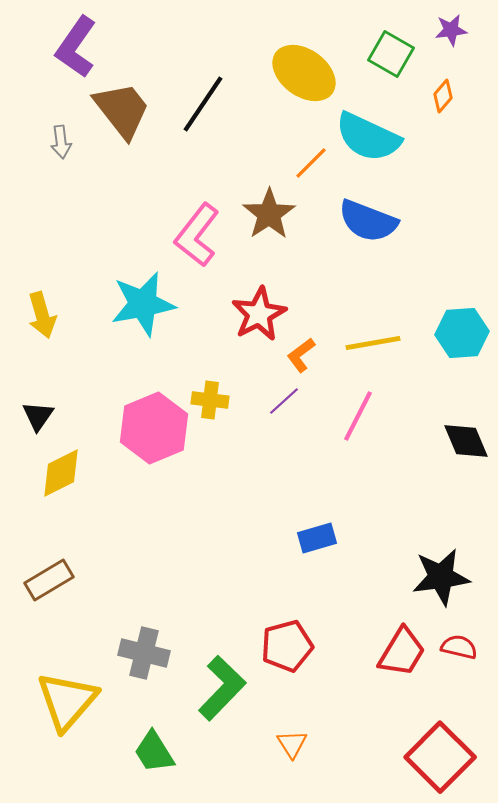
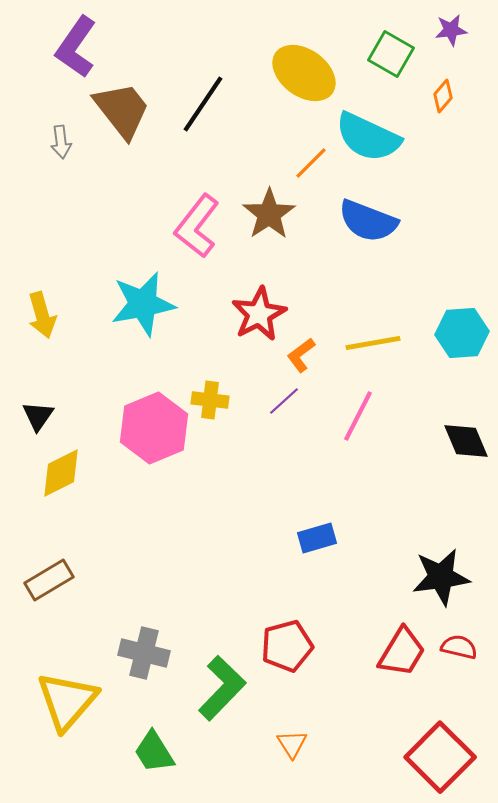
pink L-shape: moved 9 px up
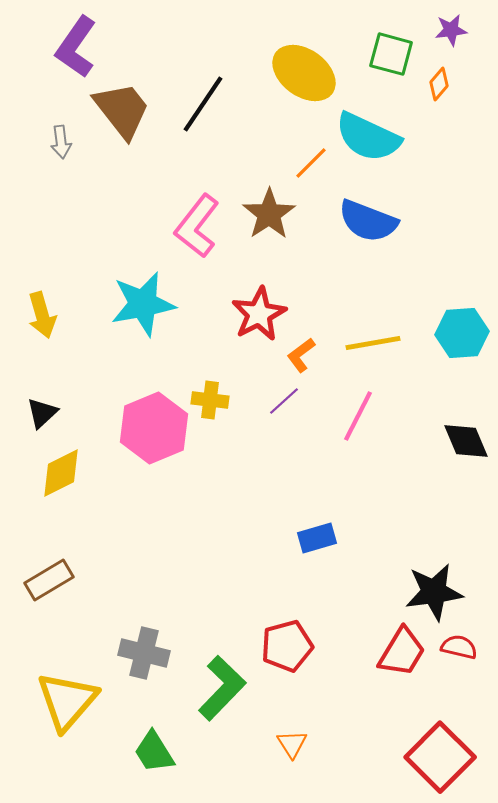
green square: rotated 15 degrees counterclockwise
orange diamond: moved 4 px left, 12 px up
black triangle: moved 4 px right, 3 px up; rotated 12 degrees clockwise
black star: moved 7 px left, 15 px down
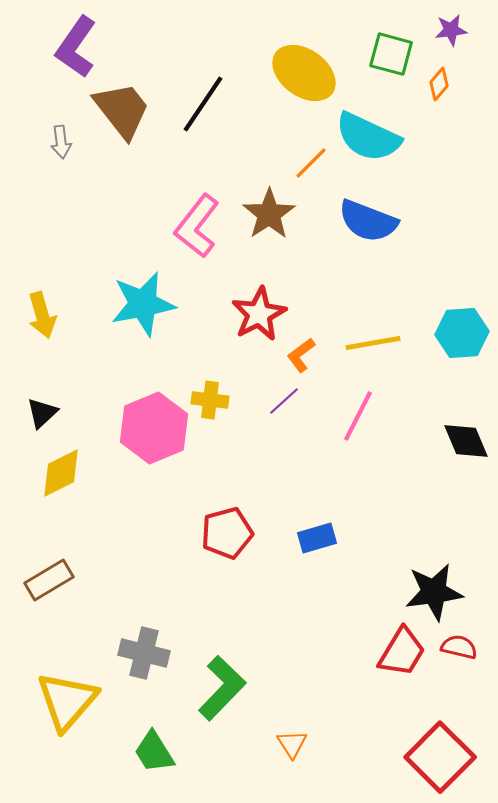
red pentagon: moved 60 px left, 113 px up
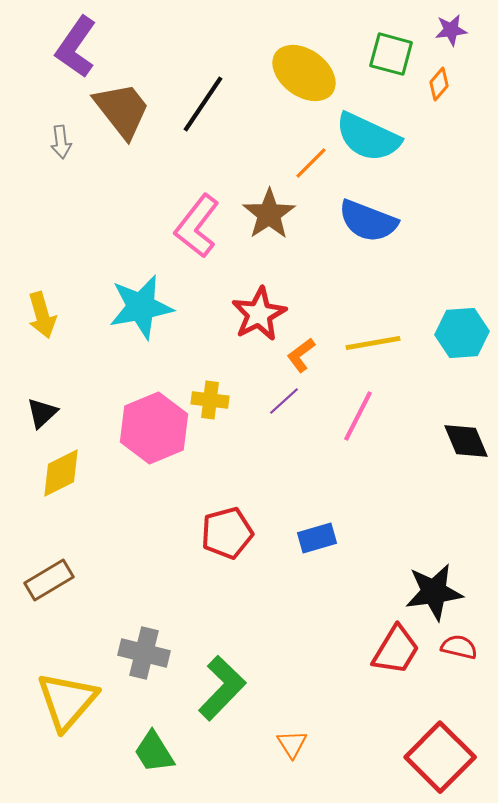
cyan star: moved 2 px left, 3 px down
red trapezoid: moved 6 px left, 2 px up
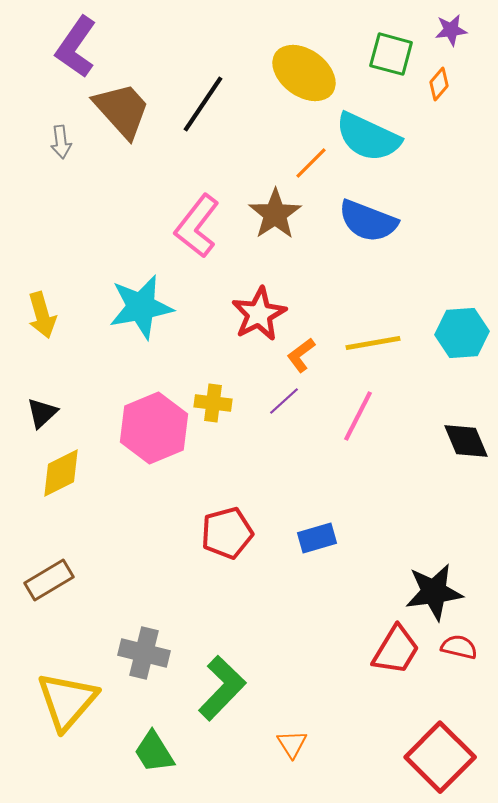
brown trapezoid: rotated 4 degrees counterclockwise
brown star: moved 6 px right
yellow cross: moved 3 px right, 3 px down
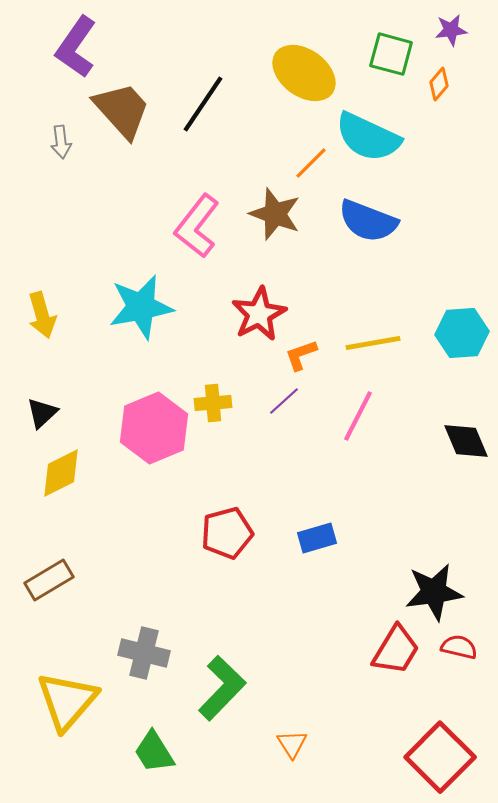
brown star: rotated 18 degrees counterclockwise
orange L-shape: rotated 18 degrees clockwise
yellow cross: rotated 12 degrees counterclockwise
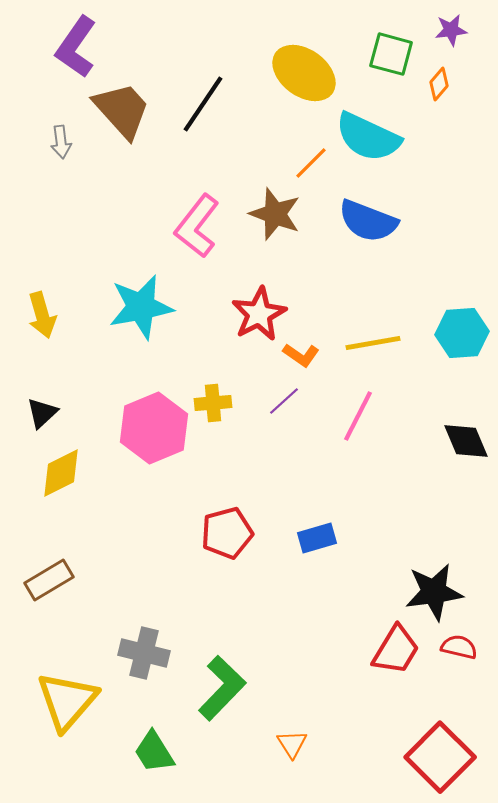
orange L-shape: rotated 126 degrees counterclockwise
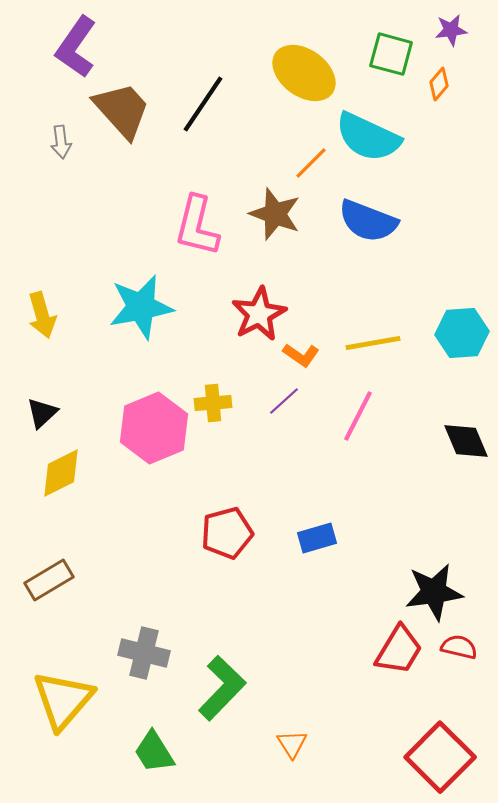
pink L-shape: rotated 24 degrees counterclockwise
red trapezoid: moved 3 px right
yellow triangle: moved 4 px left, 1 px up
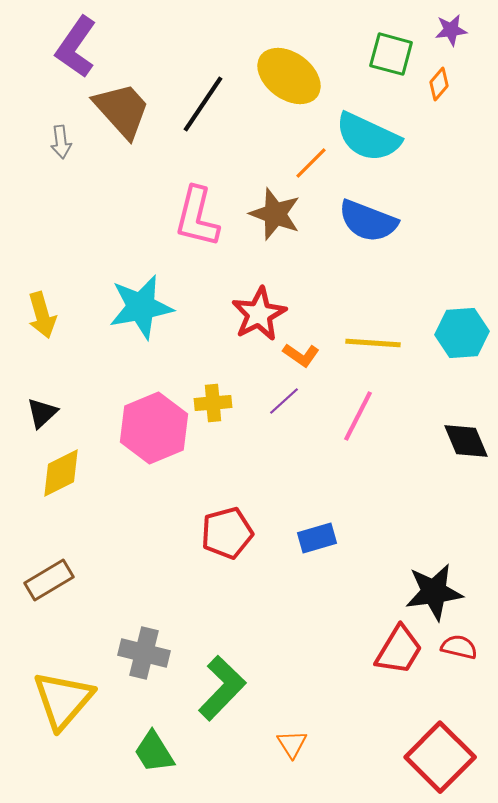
yellow ellipse: moved 15 px left, 3 px down
pink L-shape: moved 9 px up
yellow line: rotated 14 degrees clockwise
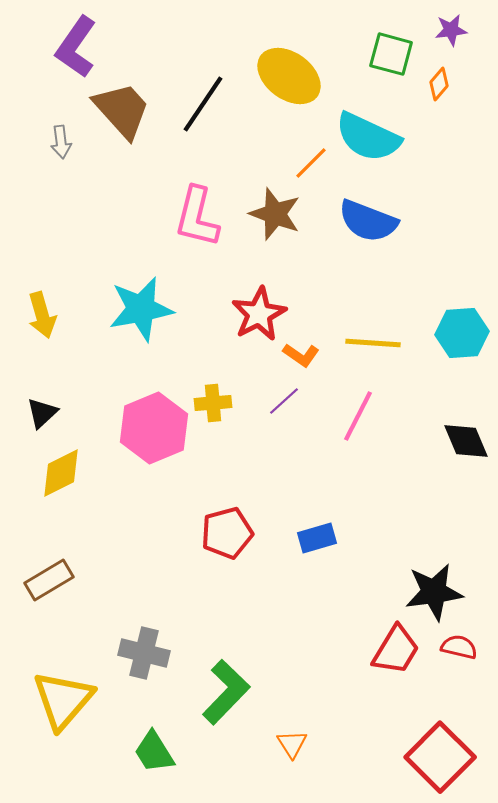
cyan star: moved 2 px down
red trapezoid: moved 3 px left
green L-shape: moved 4 px right, 4 px down
